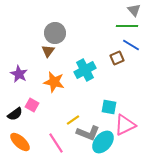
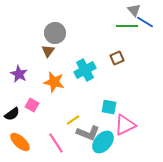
blue line: moved 14 px right, 23 px up
black semicircle: moved 3 px left
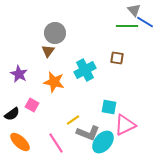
brown square: rotated 32 degrees clockwise
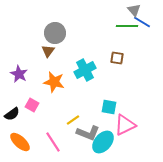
blue line: moved 3 px left
pink line: moved 3 px left, 1 px up
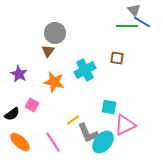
gray L-shape: rotated 45 degrees clockwise
